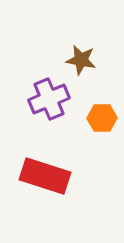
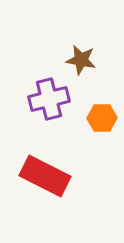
purple cross: rotated 9 degrees clockwise
red rectangle: rotated 9 degrees clockwise
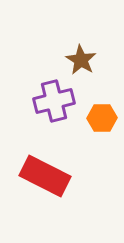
brown star: rotated 20 degrees clockwise
purple cross: moved 5 px right, 2 px down
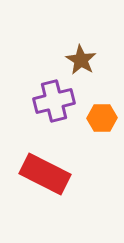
red rectangle: moved 2 px up
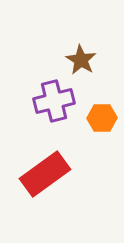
red rectangle: rotated 63 degrees counterclockwise
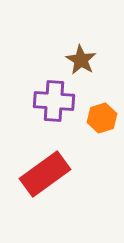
purple cross: rotated 18 degrees clockwise
orange hexagon: rotated 16 degrees counterclockwise
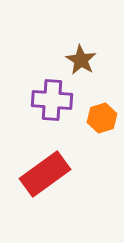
purple cross: moved 2 px left, 1 px up
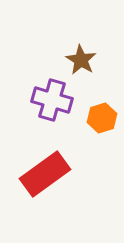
purple cross: rotated 12 degrees clockwise
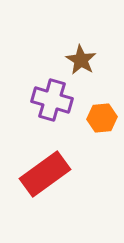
orange hexagon: rotated 12 degrees clockwise
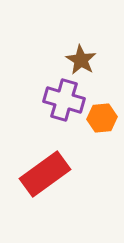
purple cross: moved 12 px right
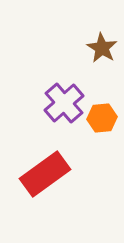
brown star: moved 21 px right, 12 px up
purple cross: moved 3 px down; rotated 33 degrees clockwise
